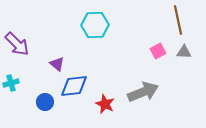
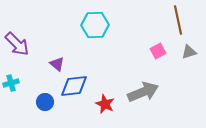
gray triangle: moved 5 px right; rotated 21 degrees counterclockwise
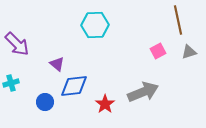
red star: rotated 12 degrees clockwise
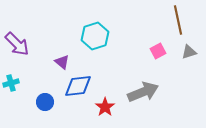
cyan hexagon: moved 11 px down; rotated 16 degrees counterclockwise
purple triangle: moved 5 px right, 2 px up
blue diamond: moved 4 px right
red star: moved 3 px down
